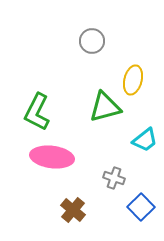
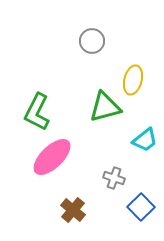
pink ellipse: rotated 51 degrees counterclockwise
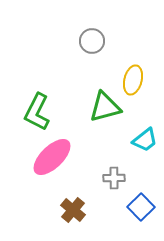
gray cross: rotated 20 degrees counterclockwise
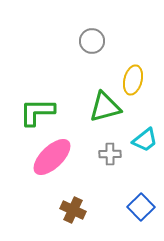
green L-shape: rotated 63 degrees clockwise
gray cross: moved 4 px left, 24 px up
brown cross: rotated 15 degrees counterclockwise
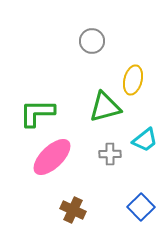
green L-shape: moved 1 px down
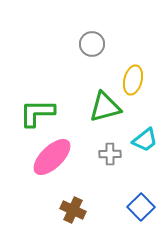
gray circle: moved 3 px down
